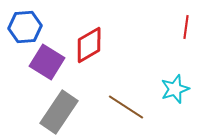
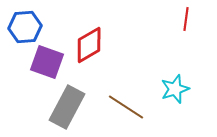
red line: moved 8 px up
purple square: rotated 12 degrees counterclockwise
gray rectangle: moved 8 px right, 5 px up; rotated 6 degrees counterclockwise
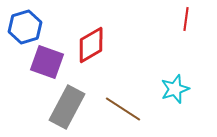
blue hexagon: rotated 12 degrees counterclockwise
red diamond: moved 2 px right
brown line: moved 3 px left, 2 px down
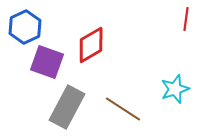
blue hexagon: rotated 8 degrees counterclockwise
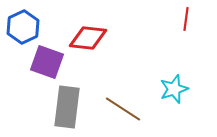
blue hexagon: moved 2 px left
red diamond: moved 3 px left, 7 px up; rotated 36 degrees clockwise
cyan star: moved 1 px left
gray rectangle: rotated 21 degrees counterclockwise
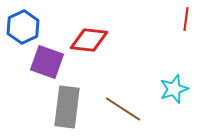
red diamond: moved 1 px right, 2 px down
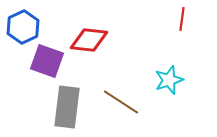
red line: moved 4 px left
purple square: moved 1 px up
cyan star: moved 5 px left, 9 px up
brown line: moved 2 px left, 7 px up
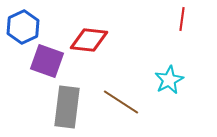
cyan star: rotated 8 degrees counterclockwise
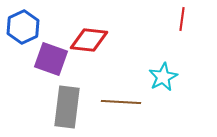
purple square: moved 4 px right, 2 px up
cyan star: moved 6 px left, 3 px up
brown line: rotated 30 degrees counterclockwise
